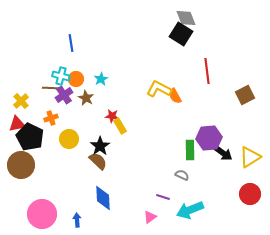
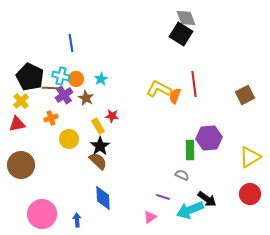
red line: moved 13 px left, 13 px down
orange semicircle: rotated 49 degrees clockwise
yellow rectangle: moved 22 px left
black pentagon: moved 60 px up
black arrow: moved 16 px left, 46 px down
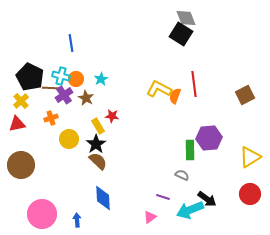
black star: moved 4 px left, 2 px up
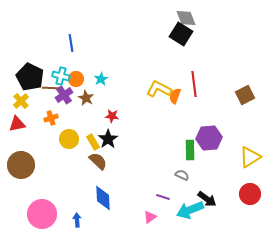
yellow rectangle: moved 5 px left, 16 px down
black star: moved 12 px right, 5 px up
